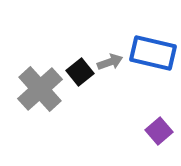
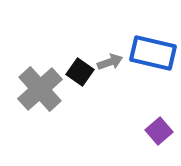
black square: rotated 16 degrees counterclockwise
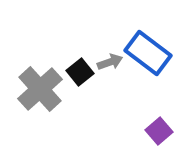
blue rectangle: moved 5 px left; rotated 24 degrees clockwise
black square: rotated 16 degrees clockwise
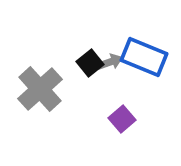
blue rectangle: moved 4 px left, 4 px down; rotated 15 degrees counterclockwise
black square: moved 10 px right, 9 px up
purple square: moved 37 px left, 12 px up
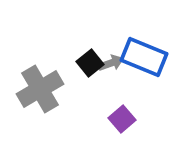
gray arrow: moved 1 px right, 1 px down
gray cross: rotated 12 degrees clockwise
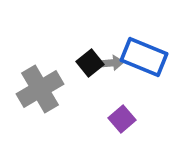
gray arrow: rotated 15 degrees clockwise
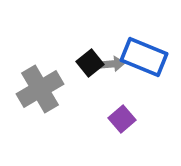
gray arrow: moved 1 px right, 1 px down
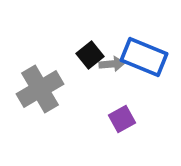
black square: moved 8 px up
purple square: rotated 12 degrees clockwise
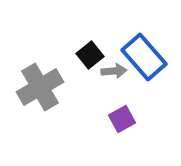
blue rectangle: rotated 27 degrees clockwise
gray arrow: moved 2 px right, 7 px down
gray cross: moved 2 px up
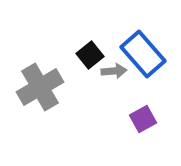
blue rectangle: moved 1 px left, 3 px up
purple square: moved 21 px right
